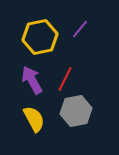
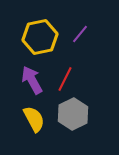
purple line: moved 5 px down
gray hexagon: moved 3 px left, 3 px down; rotated 16 degrees counterclockwise
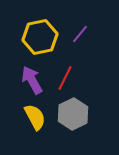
red line: moved 1 px up
yellow semicircle: moved 1 px right, 2 px up
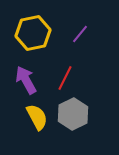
yellow hexagon: moved 7 px left, 4 px up
purple arrow: moved 6 px left
yellow semicircle: moved 2 px right
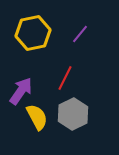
purple arrow: moved 5 px left, 11 px down; rotated 64 degrees clockwise
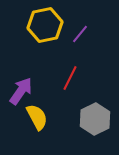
yellow hexagon: moved 12 px right, 8 px up
red line: moved 5 px right
gray hexagon: moved 22 px right, 5 px down
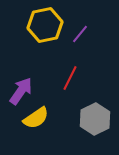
yellow semicircle: moved 1 px left, 1 px down; rotated 84 degrees clockwise
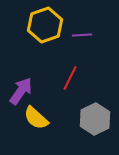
yellow hexagon: rotated 8 degrees counterclockwise
purple line: moved 2 px right, 1 px down; rotated 48 degrees clockwise
yellow semicircle: rotated 76 degrees clockwise
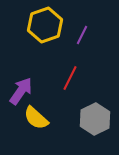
purple line: rotated 60 degrees counterclockwise
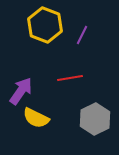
yellow hexagon: rotated 20 degrees counterclockwise
red line: rotated 55 degrees clockwise
yellow semicircle: rotated 16 degrees counterclockwise
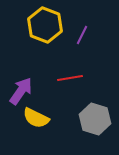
gray hexagon: rotated 16 degrees counterclockwise
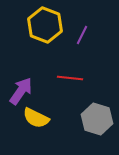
red line: rotated 15 degrees clockwise
gray hexagon: moved 2 px right
